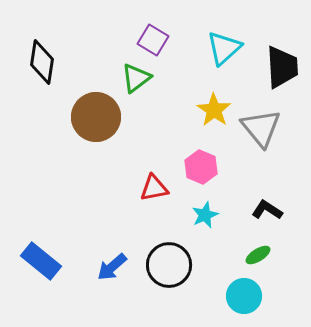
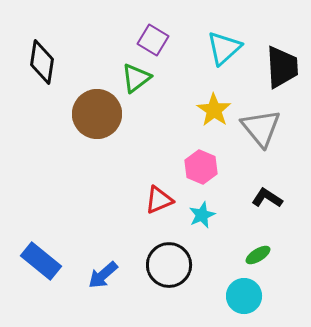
brown circle: moved 1 px right, 3 px up
red triangle: moved 5 px right, 12 px down; rotated 12 degrees counterclockwise
black L-shape: moved 12 px up
cyan star: moved 3 px left
blue arrow: moved 9 px left, 8 px down
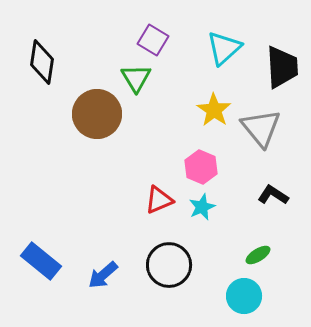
green triangle: rotated 24 degrees counterclockwise
black L-shape: moved 6 px right, 3 px up
cyan star: moved 8 px up
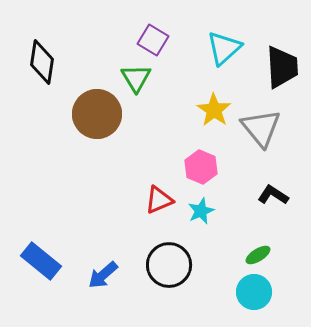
cyan star: moved 1 px left, 4 px down
cyan circle: moved 10 px right, 4 px up
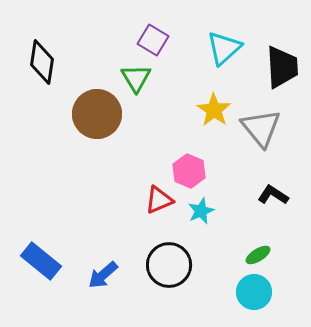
pink hexagon: moved 12 px left, 4 px down
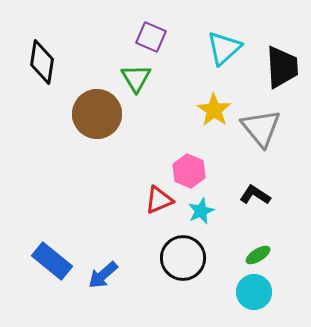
purple square: moved 2 px left, 3 px up; rotated 8 degrees counterclockwise
black L-shape: moved 18 px left
blue rectangle: moved 11 px right
black circle: moved 14 px right, 7 px up
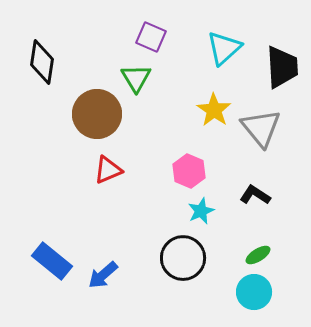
red triangle: moved 51 px left, 30 px up
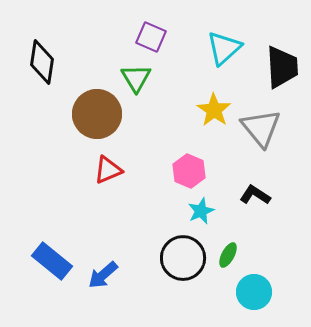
green ellipse: moved 30 px left; rotated 30 degrees counterclockwise
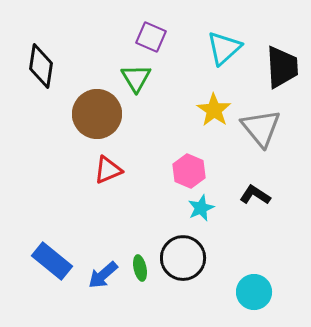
black diamond: moved 1 px left, 4 px down
cyan star: moved 3 px up
green ellipse: moved 88 px left, 13 px down; rotated 40 degrees counterclockwise
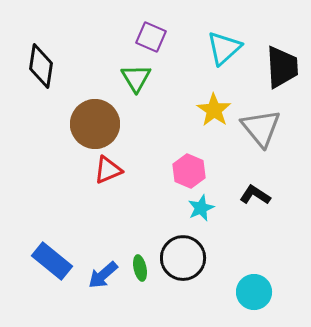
brown circle: moved 2 px left, 10 px down
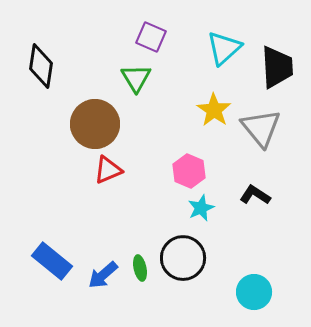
black trapezoid: moved 5 px left
